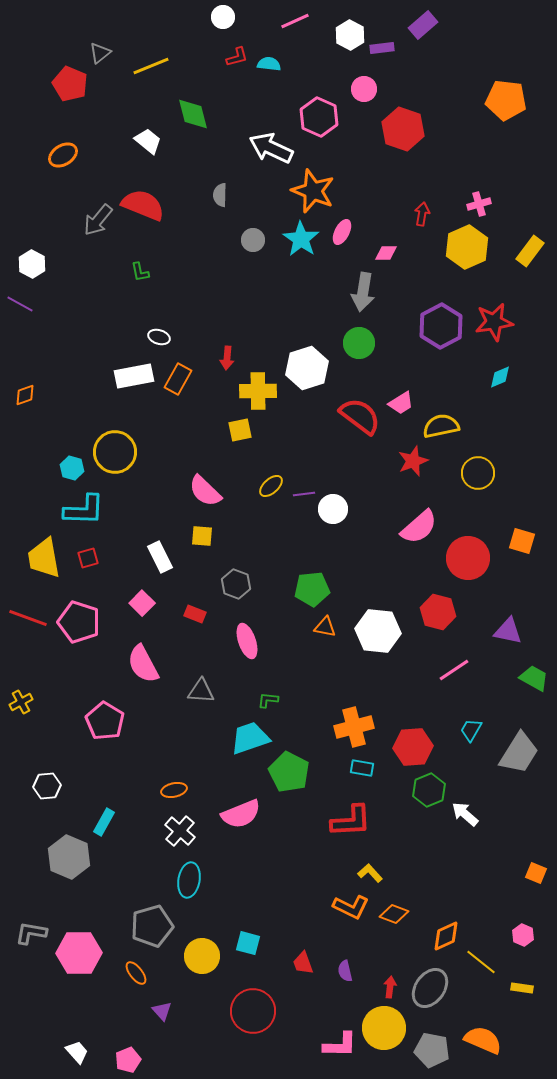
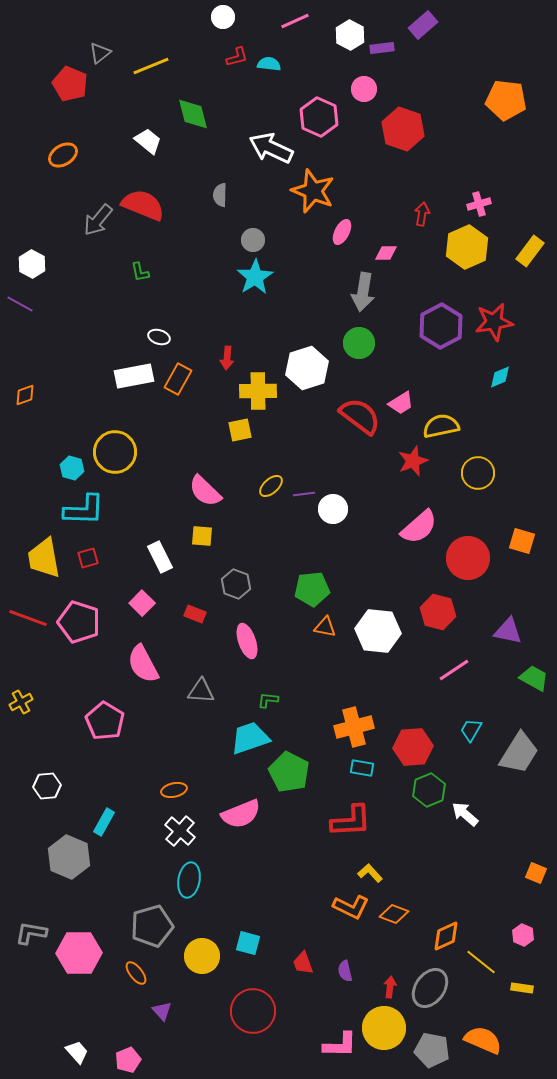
cyan star at (301, 239): moved 46 px left, 38 px down; rotated 6 degrees clockwise
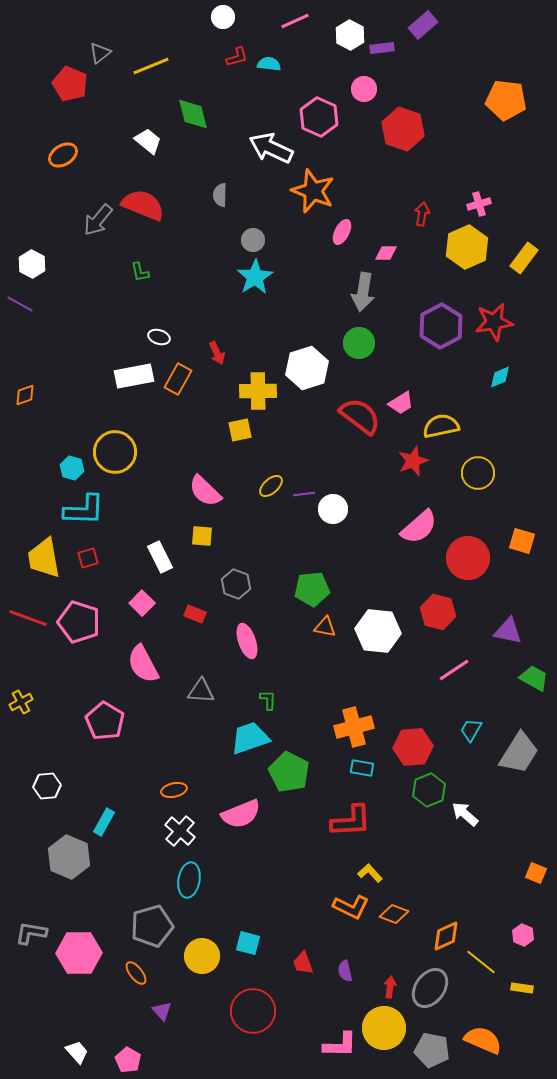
yellow rectangle at (530, 251): moved 6 px left, 7 px down
red arrow at (227, 358): moved 10 px left, 5 px up; rotated 30 degrees counterclockwise
green L-shape at (268, 700): rotated 85 degrees clockwise
pink pentagon at (128, 1060): rotated 20 degrees counterclockwise
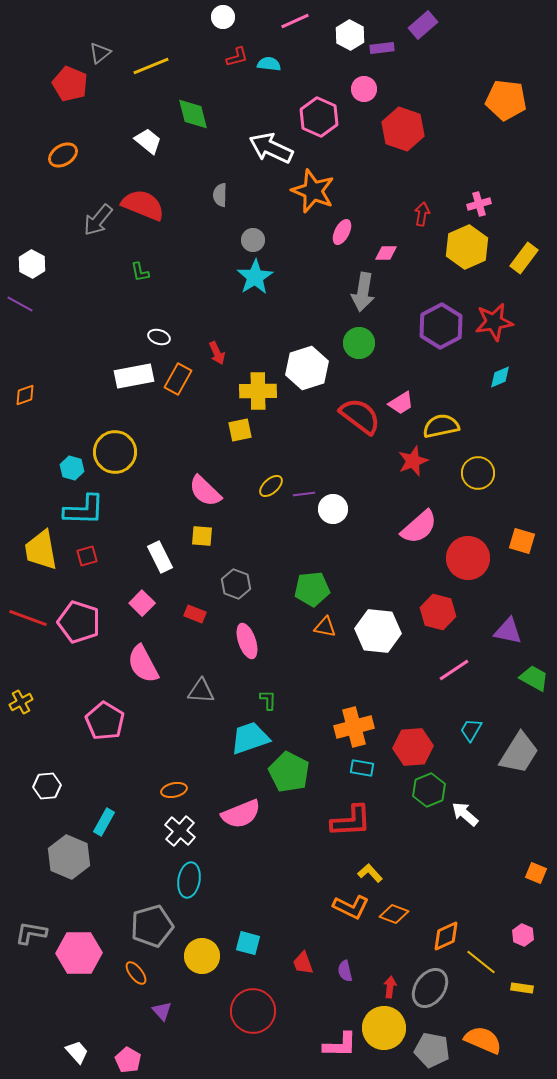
yellow trapezoid at (44, 558): moved 3 px left, 8 px up
red square at (88, 558): moved 1 px left, 2 px up
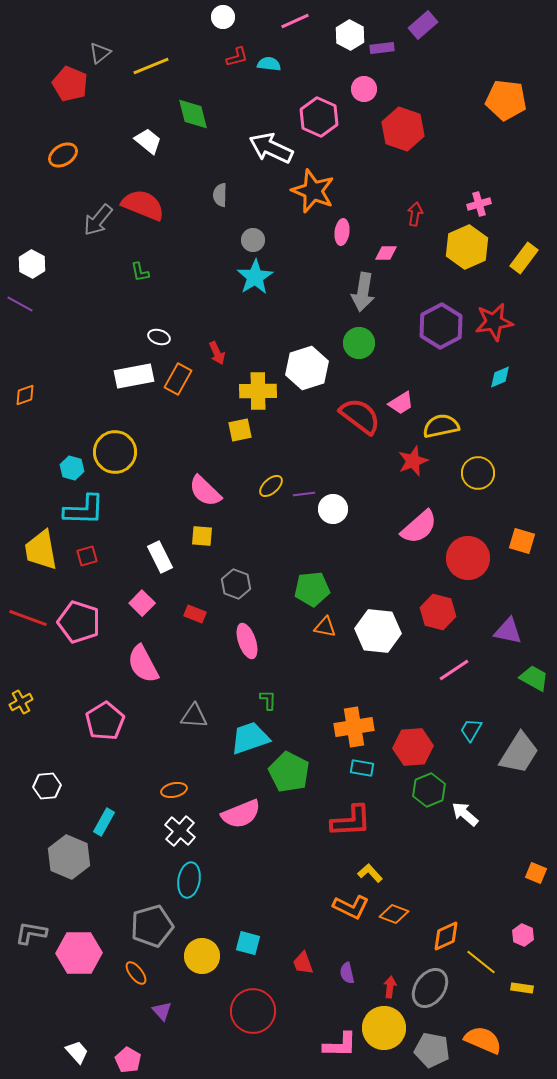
red arrow at (422, 214): moved 7 px left
pink ellipse at (342, 232): rotated 20 degrees counterclockwise
gray triangle at (201, 691): moved 7 px left, 25 px down
pink pentagon at (105, 721): rotated 9 degrees clockwise
orange cross at (354, 727): rotated 6 degrees clockwise
purple semicircle at (345, 971): moved 2 px right, 2 px down
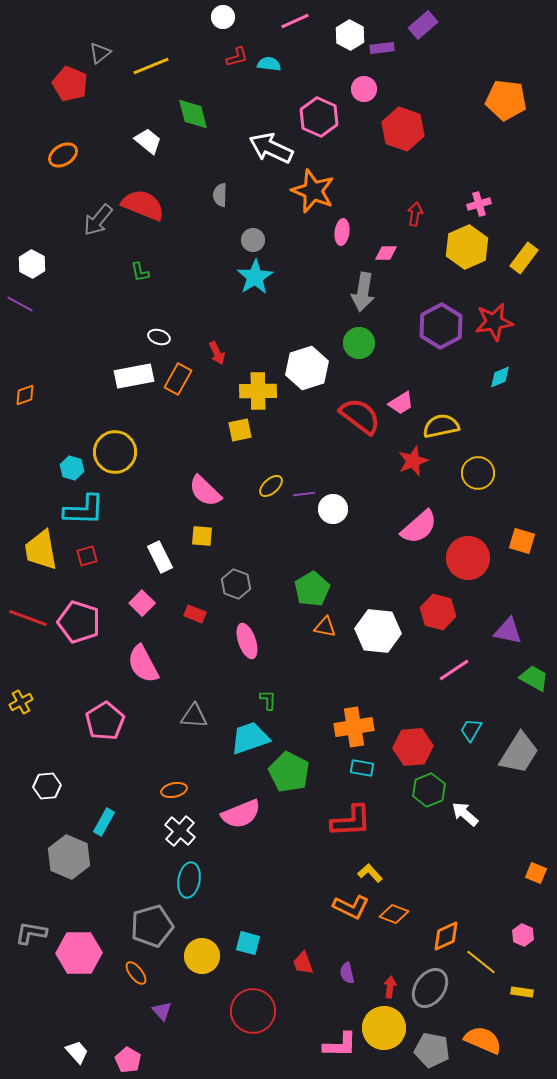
green pentagon at (312, 589): rotated 24 degrees counterclockwise
yellow rectangle at (522, 988): moved 4 px down
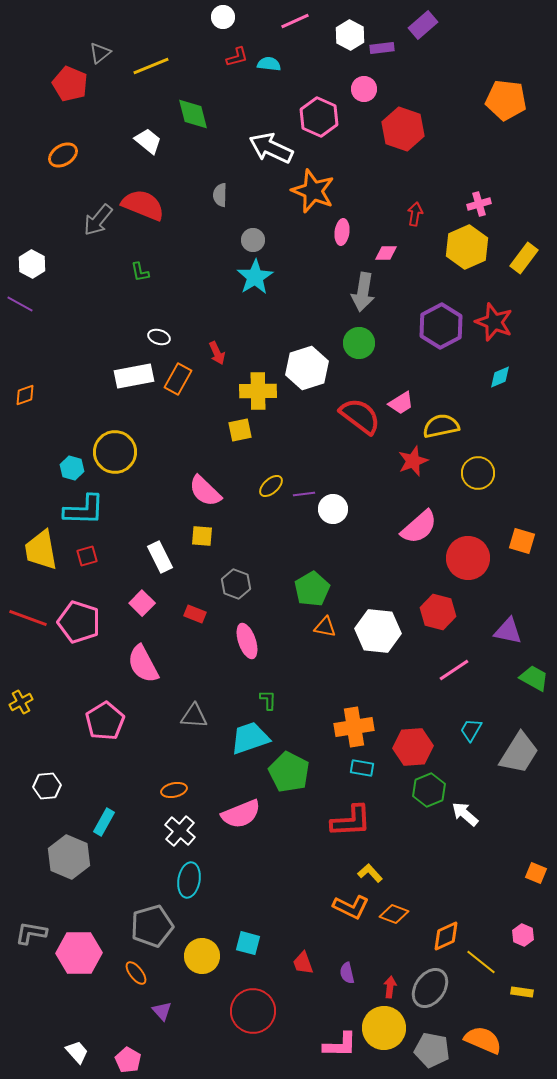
red star at (494, 322): rotated 30 degrees clockwise
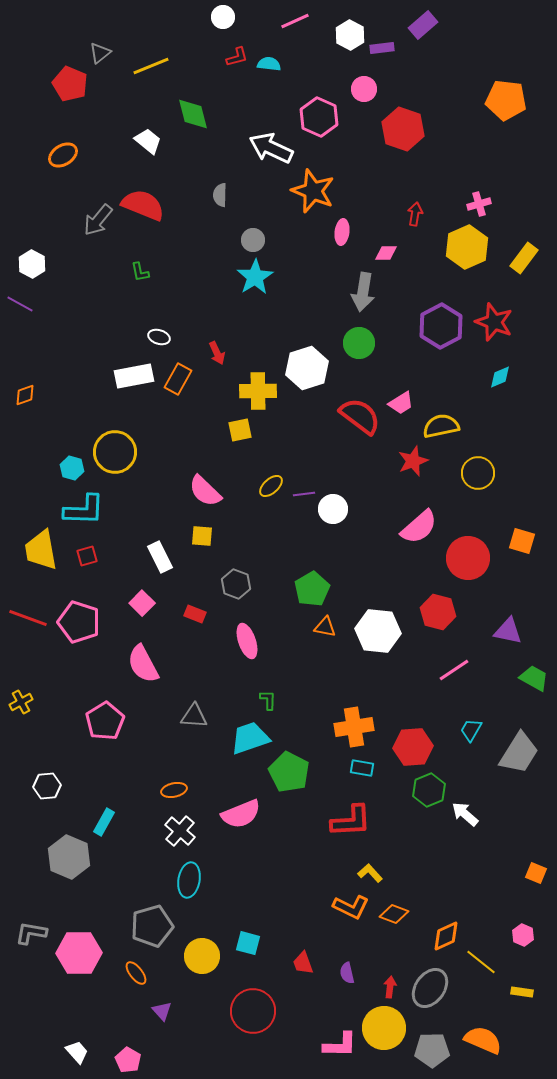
gray pentagon at (432, 1050): rotated 12 degrees counterclockwise
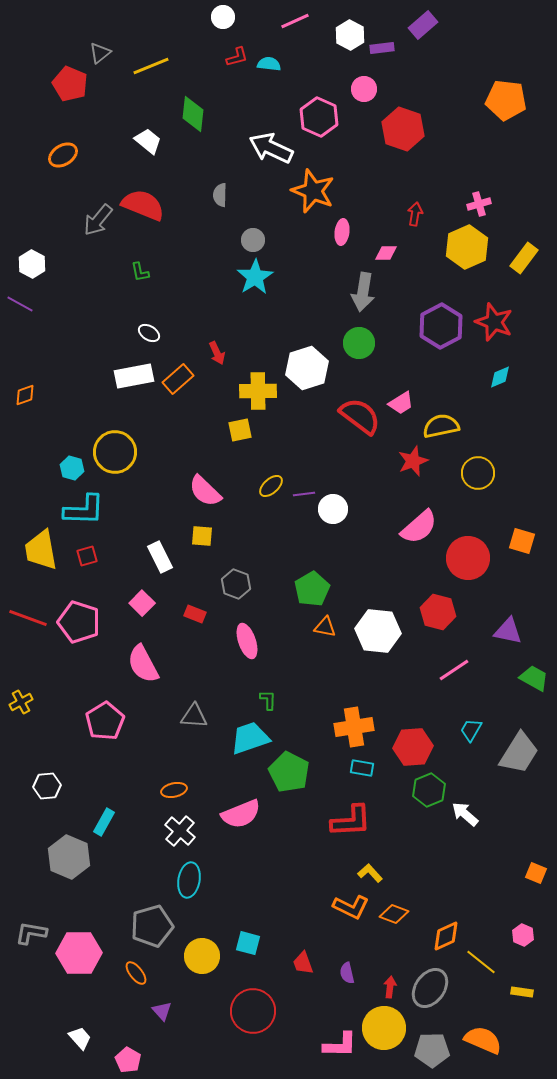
green diamond at (193, 114): rotated 21 degrees clockwise
white ellipse at (159, 337): moved 10 px left, 4 px up; rotated 15 degrees clockwise
orange rectangle at (178, 379): rotated 20 degrees clockwise
white trapezoid at (77, 1052): moved 3 px right, 14 px up
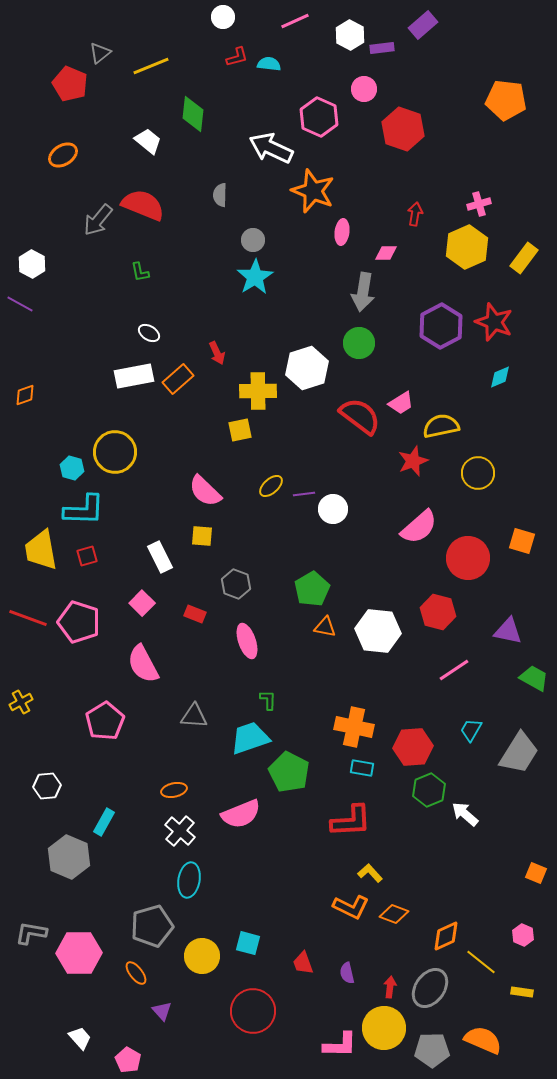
orange cross at (354, 727): rotated 21 degrees clockwise
